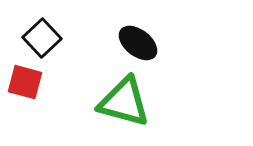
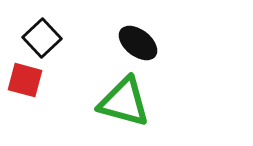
red square: moved 2 px up
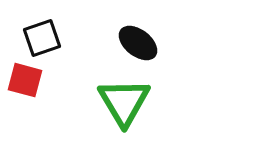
black square: rotated 24 degrees clockwise
green triangle: rotated 44 degrees clockwise
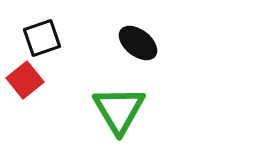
red square: rotated 36 degrees clockwise
green triangle: moved 5 px left, 8 px down
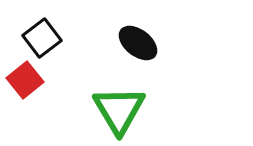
black square: rotated 18 degrees counterclockwise
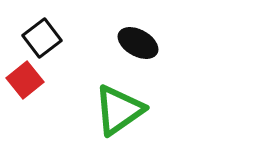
black ellipse: rotated 9 degrees counterclockwise
green triangle: rotated 26 degrees clockwise
